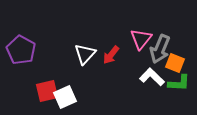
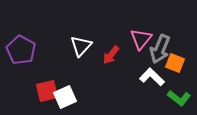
white triangle: moved 4 px left, 8 px up
green L-shape: moved 15 px down; rotated 35 degrees clockwise
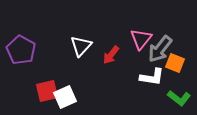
gray arrow: rotated 16 degrees clockwise
white L-shape: rotated 145 degrees clockwise
